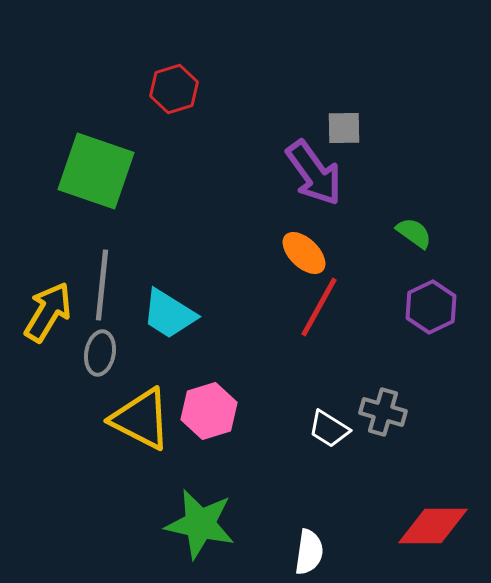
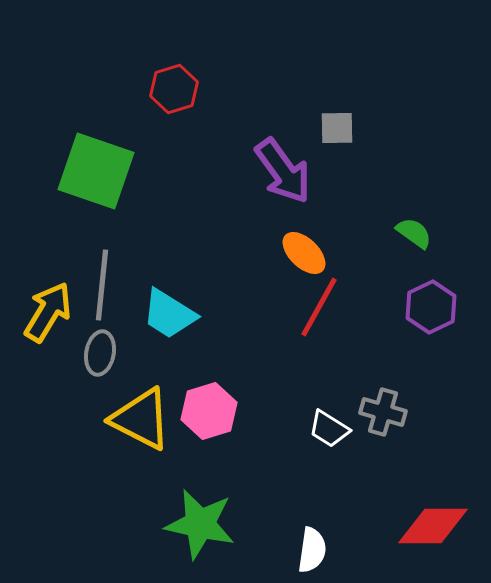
gray square: moved 7 px left
purple arrow: moved 31 px left, 2 px up
white semicircle: moved 3 px right, 2 px up
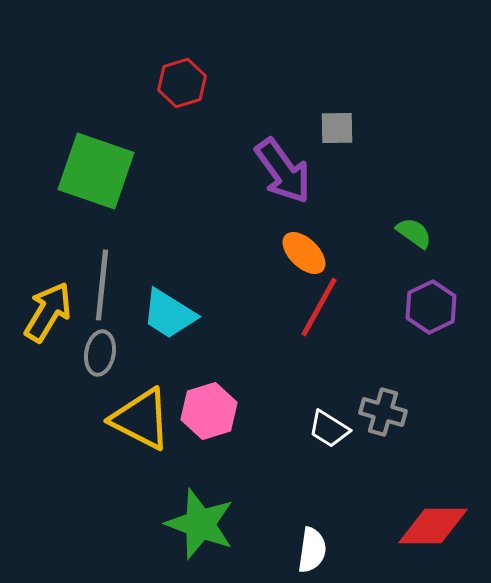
red hexagon: moved 8 px right, 6 px up
green star: rotated 8 degrees clockwise
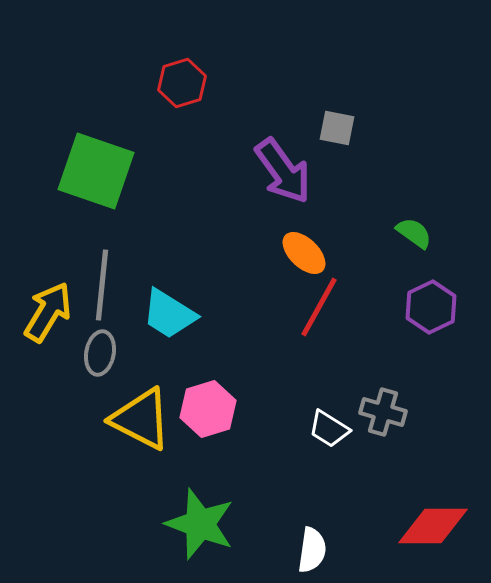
gray square: rotated 12 degrees clockwise
pink hexagon: moved 1 px left, 2 px up
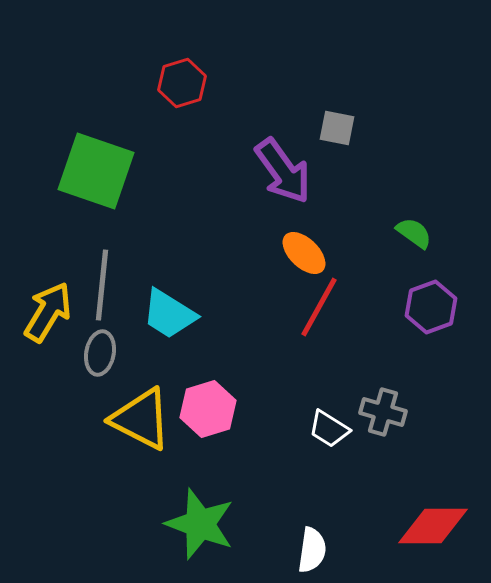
purple hexagon: rotated 6 degrees clockwise
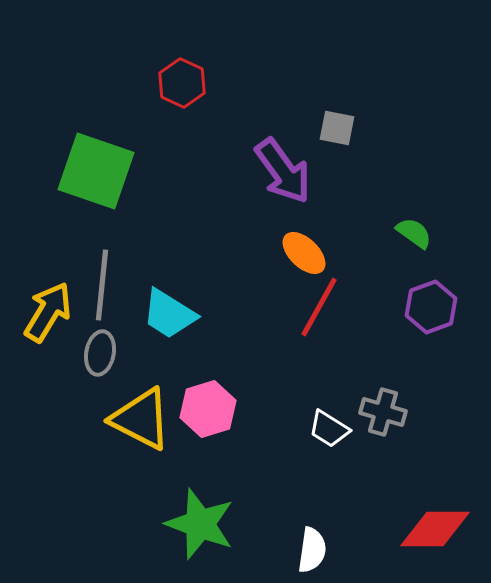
red hexagon: rotated 18 degrees counterclockwise
red diamond: moved 2 px right, 3 px down
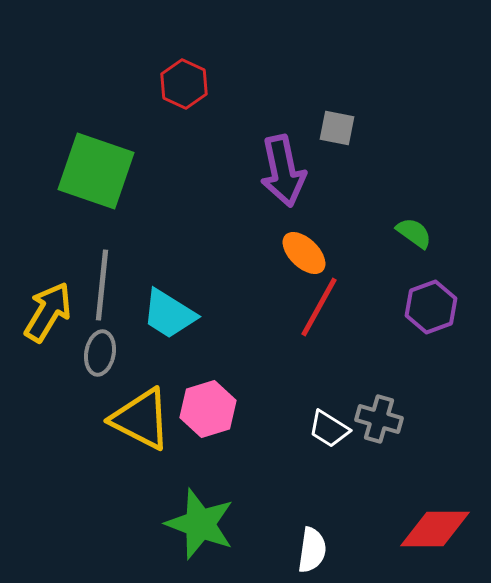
red hexagon: moved 2 px right, 1 px down
purple arrow: rotated 24 degrees clockwise
gray cross: moved 4 px left, 7 px down
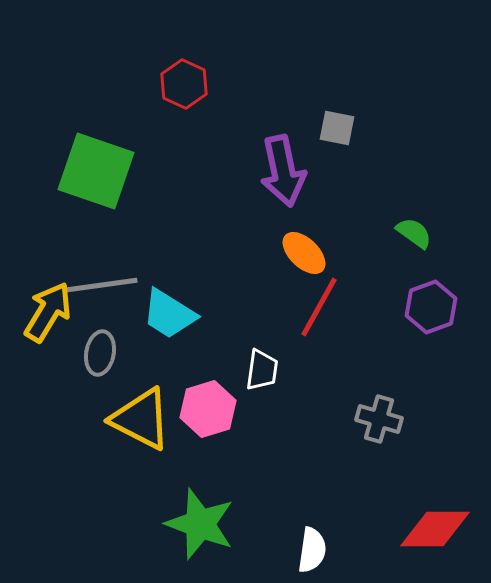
gray line: rotated 76 degrees clockwise
white trapezoid: moved 67 px left, 59 px up; rotated 114 degrees counterclockwise
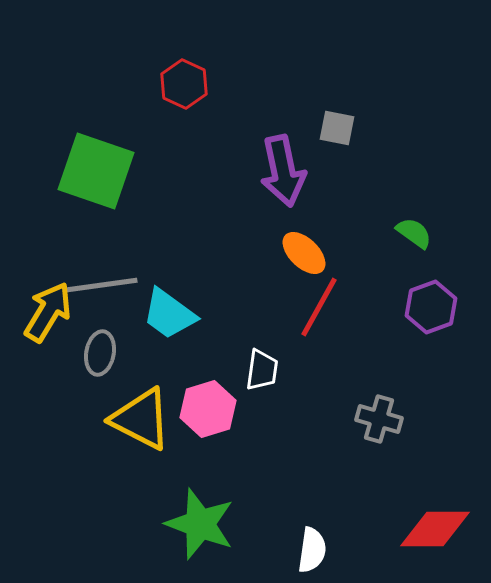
cyan trapezoid: rotated 4 degrees clockwise
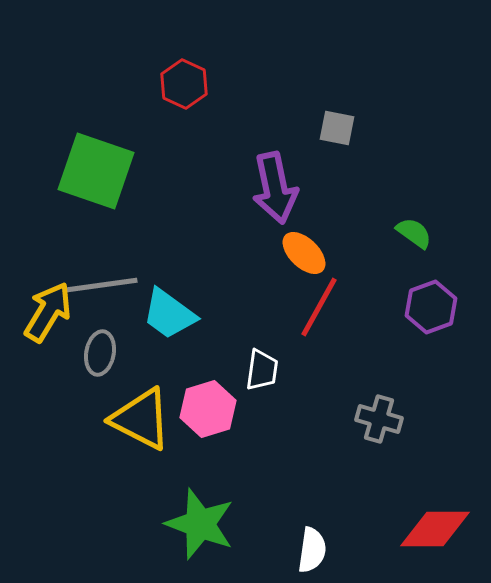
purple arrow: moved 8 px left, 17 px down
